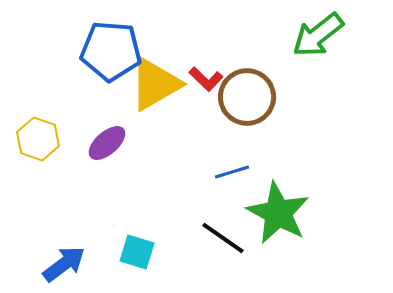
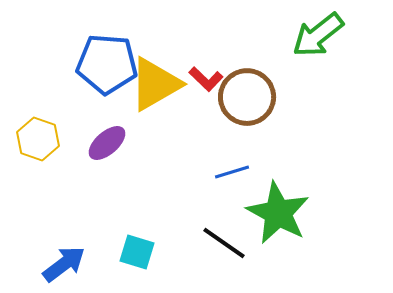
blue pentagon: moved 4 px left, 13 px down
black line: moved 1 px right, 5 px down
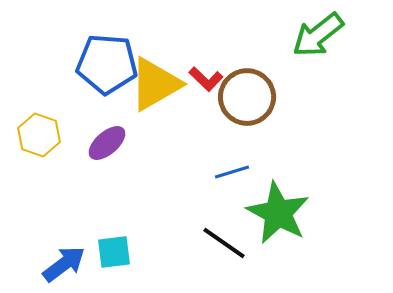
yellow hexagon: moved 1 px right, 4 px up
cyan square: moved 23 px left; rotated 24 degrees counterclockwise
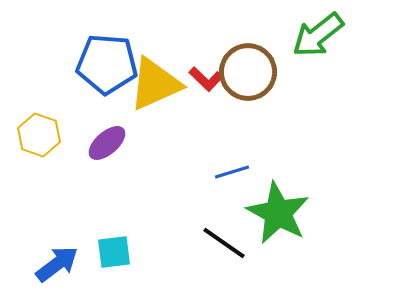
yellow triangle: rotated 6 degrees clockwise
brown circle: moved 1 px right, 25 px up
blue arrow: moved 7 px left
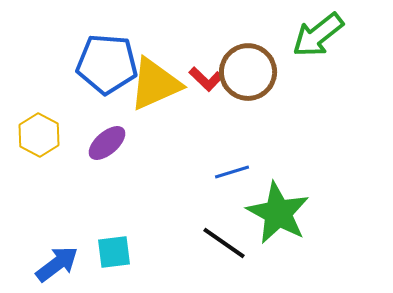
yellow hexagon: rotated 9 degrees clockwise
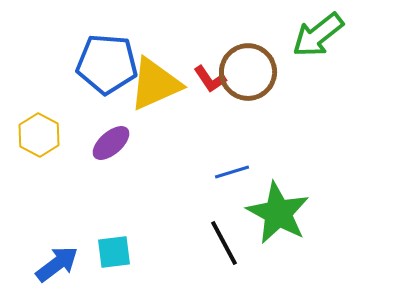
red L-shape: moved 4 px right; rotated 12 degrees clockwise
purple ellipse: moved 4 px right
black line: rotated 27 degrees clockwise
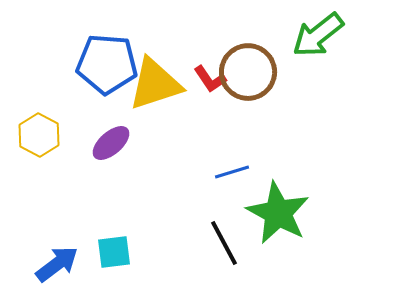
yellow triangle: rotated 6 degrees clockwise
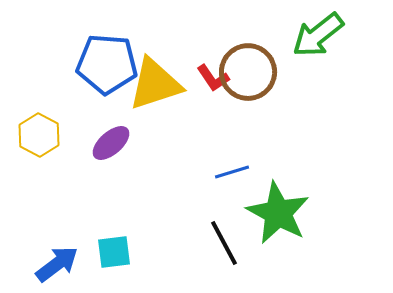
red L-shape: moved 3 px right, 1 px up
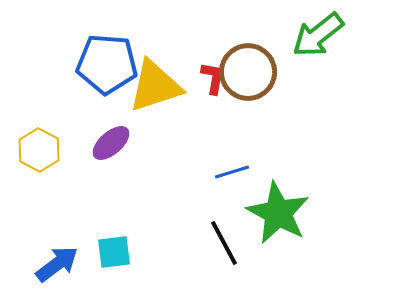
red L-shape: rotated 136 degrees counterclockwise
yellow triangle: moved 2 px down
yellow hexagon: moved 15 px down
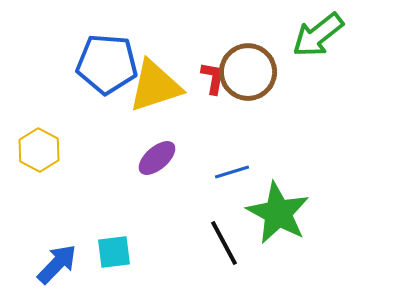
purple ellipse: moved 46 px right, 15 px down
blue arrow: rotated 9 degrees counterclockwise
